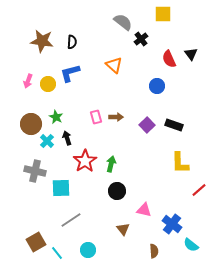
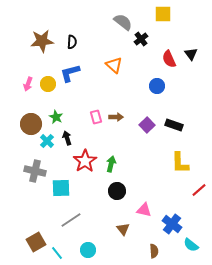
brown star: rotated 15 degrees counterclockwise
pink arrow: moved 3 px down
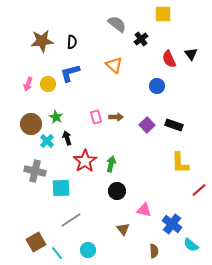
gray semicircle: moved 6 px left, 2 px down
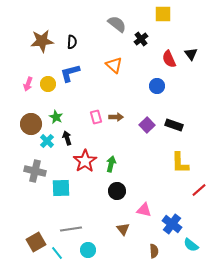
gray line: moved 9 px down; rotated 25 degrees clockwise
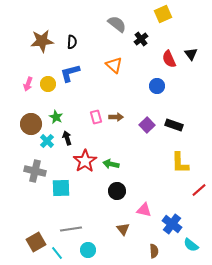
yellow square: rotated 24 degrees counterclockwise
green arrow: rotated 91 degrees counterclockwise
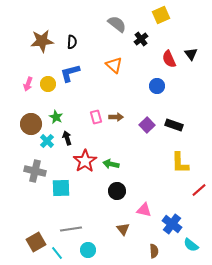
yellow square: moved 2 px left, 1 px down
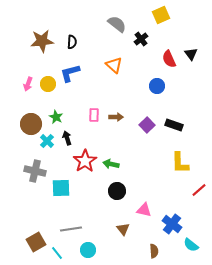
pink rectangle: moved 2 px left, 2 px up; rotated 16 degrees clockwise
